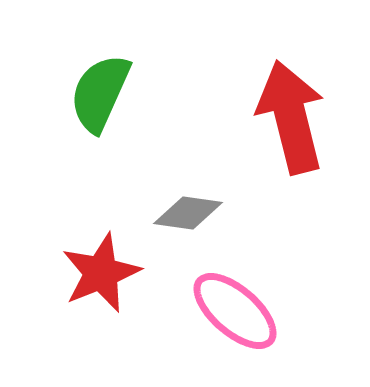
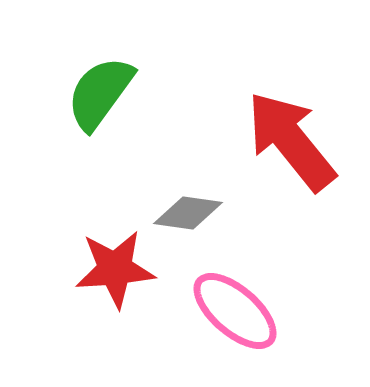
green semicircle: rotated 12 degrees clockwise
red arrow: moved 24 px down; rotated 25 degrees counterclockwise
red star: moved 14 px right, 4 px up; rotated 18 degrees clockwise
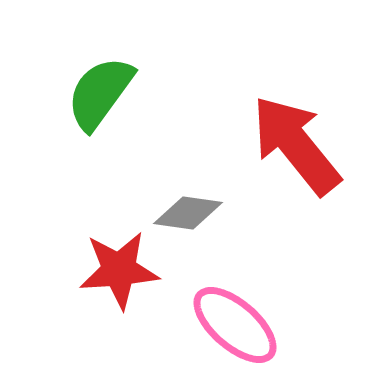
red arrow: moved 5 px right, 4 px down
red star: moved 4 px right, 1 px down
pink ellipse: moved 14 px down
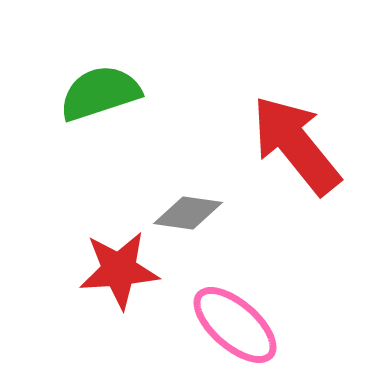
green semicircle: rotated 36 degrees clockwise
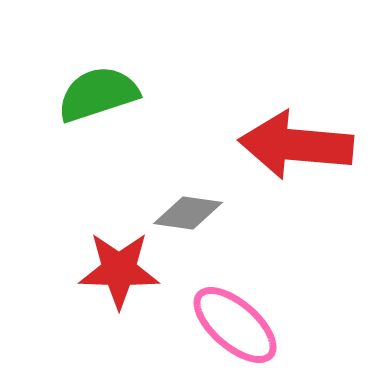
green semicircle: moved 2 px left, 1 px down
red arrow: rotated 46 degrees counterclockwise
red star: rotated 6 degrees clockwise
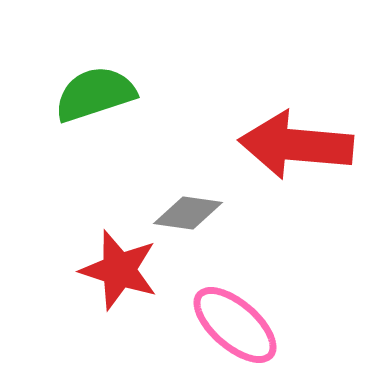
green semicircle: moved 3 px left
red star: rotated 16 degrees clockwise
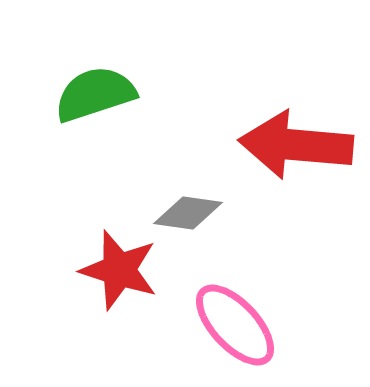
pink ellipse: rotated 6 degrees clockwise
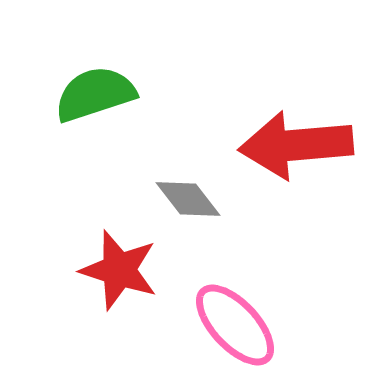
red arrow: rotated 10 degrees counterclockwise
gray diamond: moved 14 px up; rotated 44 degrees clockwise
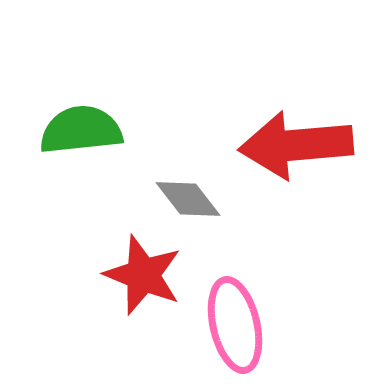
green semicircle: moved 14 px left, 36 px down; rotated 12 degrees clockwise
red star: moved 24 px right, 5 px down; rotated 4 degrees clockwise
pink ellipse: rotated 30 degrees clockwise
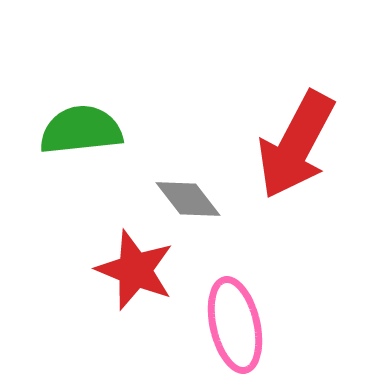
red arrow: rotated 57 degrees counterclockwise
red star: moved 8 px left, 5 px up
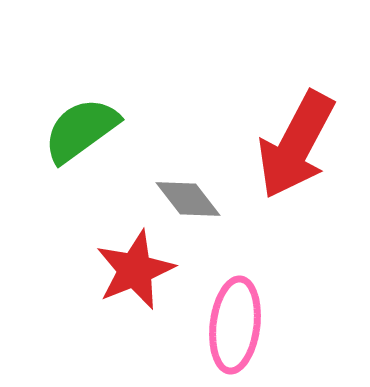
green semicircle: rotated 30 degrees counterclockwise
red star: rotated 28 degrees clockwise
pink ellipse: rotated 20 degrees clockwise
